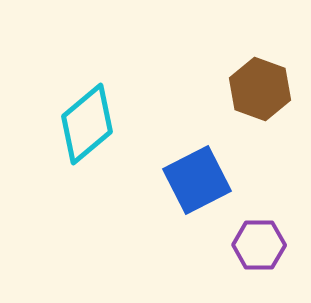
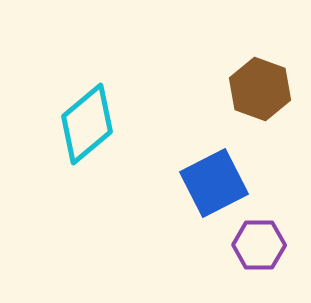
blue square: moved 17 px right, 3 px down
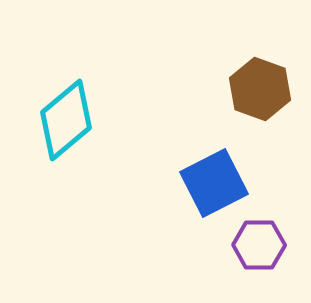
cyan diamond: moved 21 px left, 4 px up
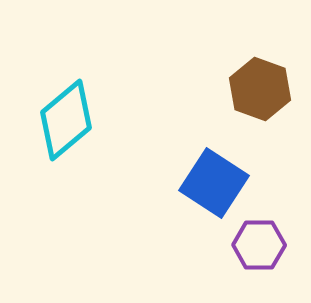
blue square: rotated 30 degrees counterclockwise
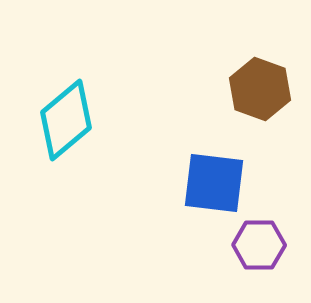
blue square: rotated 26 degrees counterclockwise
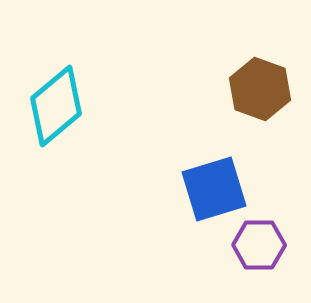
cyan diamond: moved 10 px left, 14 px up
blue square: moved 6 px down; rotated 24 degrees counterclockwise
